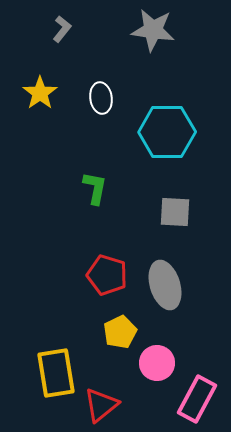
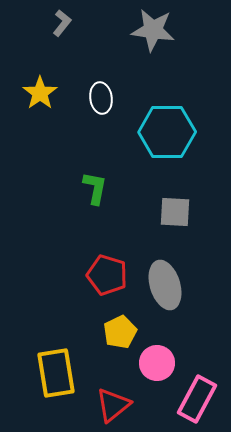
gray L-shape: moved 6 px up
red triangle: moved 12 px right
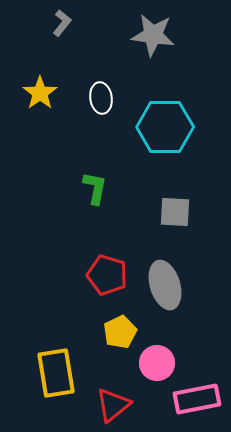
gray star: moved 5 px down
cyan hexagon: moved 2 px left, 5 px up
pink rectangle: rotated 51 degrees clockwise
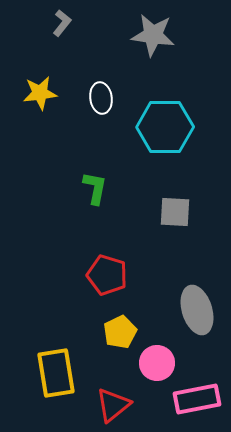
yellow star: rotated 28 degrees clockwise
gray ellipse: moved 32 px right, 25 px down
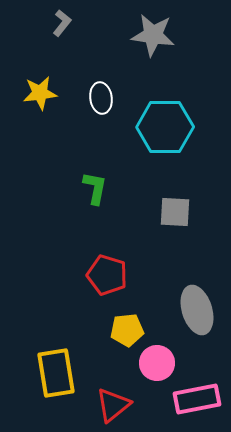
yellow pentagon: moved 7 px right, 2 px up; rotated 20 degrees clockwise
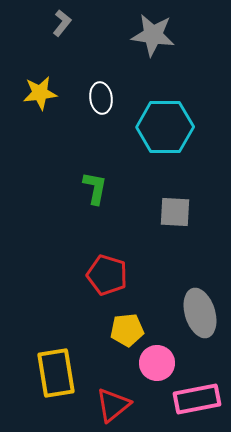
gray ellipse: moved 3 px right, 3 px down
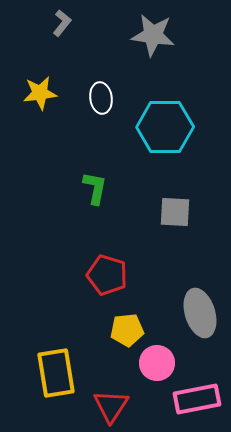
red triangle: moved 2 px left, 1 px down; rotated 18 degrees counterclockwise
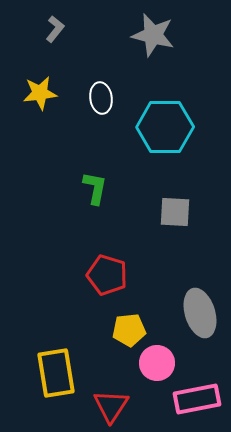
gray L-shape: moved 7 px left, 6 px down
gray star: rotated 6 degrees clockwise
yellow pentagon: moved 2 px right
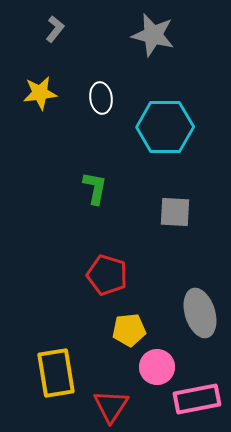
pink circle: moved 4 px down
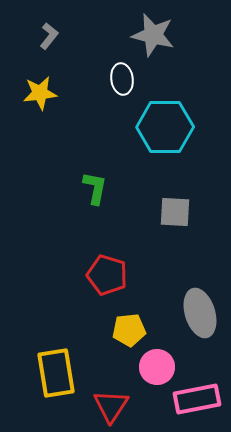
gray L-shape: moved 6 px left, 7 px down
white ellipse: moved 21 px right, 19 px up
